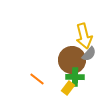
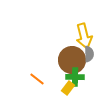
gray semicircle: rotated 42 degrees counterclockwise
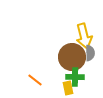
gray semicircle: moved 1 px right, 1 px up
brown circle: moved 3 px up
orange line: moved 2 px left, 1 px down
yellow rectangle: rotated 48 degrees counterclockwise
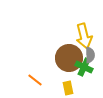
gray semicircle: moved 2 px down
brown circle: moved 3 px left, 1 px down
green cross: moved 9 px right, 10 px up; rotated 24 degrees clockwise
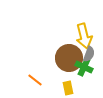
gray semicircle: moved 1 px left, 1 px up; rotated 21 degrees clockwise
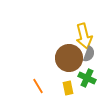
green cross: moved 3 px right, 11 px down
orange line: moved 3 px right, 6 px down; rotated 21 degrees clockwise
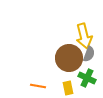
orange line: rotated 49 degrees counterclockwise
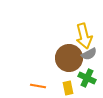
gray semicircle: rotated 42 degrees clockwise
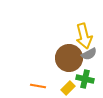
green cross: moved 2 px left, 1 px down; rotated 12 degrees counterclockwise
yellow rectangle: rotated 56 degrees clockwise
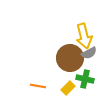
gray semicircle: moved 1 px up
brown circle: moved 1 px right
